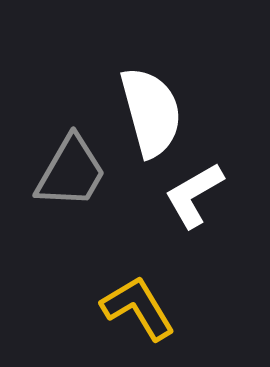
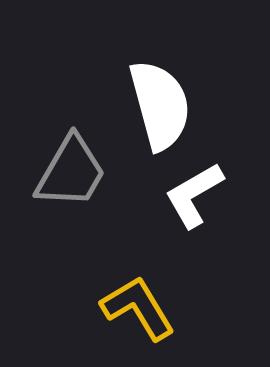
white semicircle: moved 9 px right, 7 px up
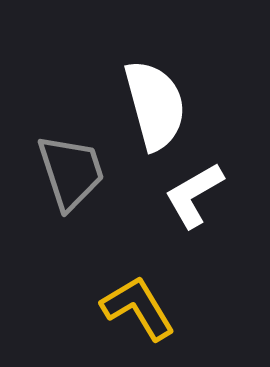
white semicircle: moved 5 px left
gray trapezoid: rotated 48 degrees counterclockwise
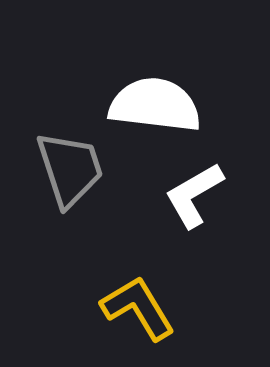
white semicircle: rotated 68 degrees counterclockwise
gray trapezoid: moved 1 px left, 3 px up
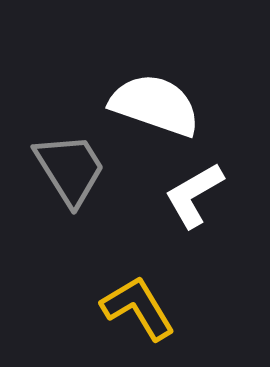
white semicircle: rotated 12 degrees clockwise
gray trapezoid: rotated 14 degrees counterclockwise
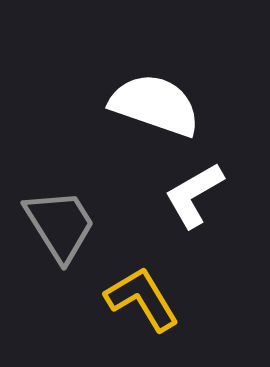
gray trapezoid: moved 10 px left, 56 px down
yellow L-shape: moved 4 px right, 9 px up
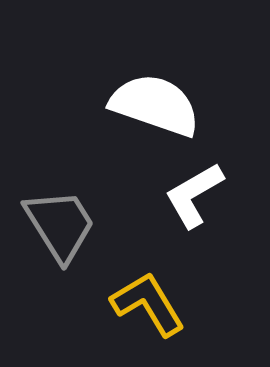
yellow L-shape: moved 6 px right, 5 px down
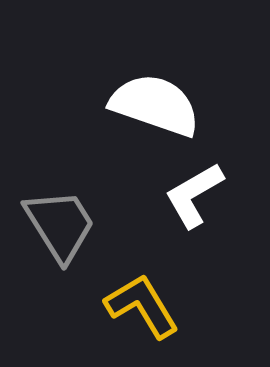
yellow L-shape: moved 6 px left, 2 px down
